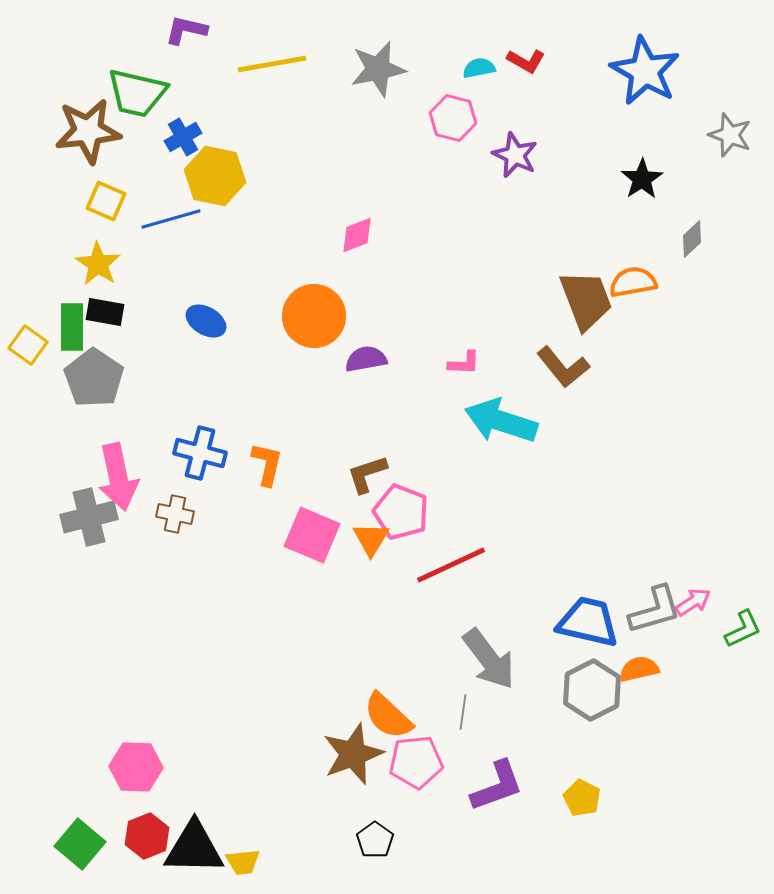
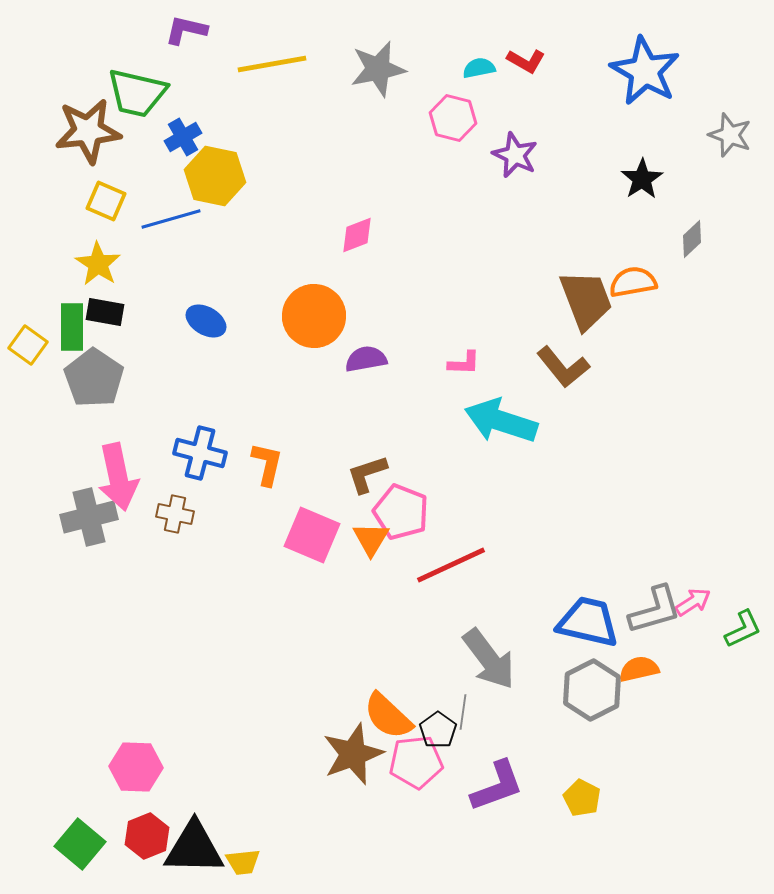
black pentagon at (375, 840): moved 63 px right, 110 px up
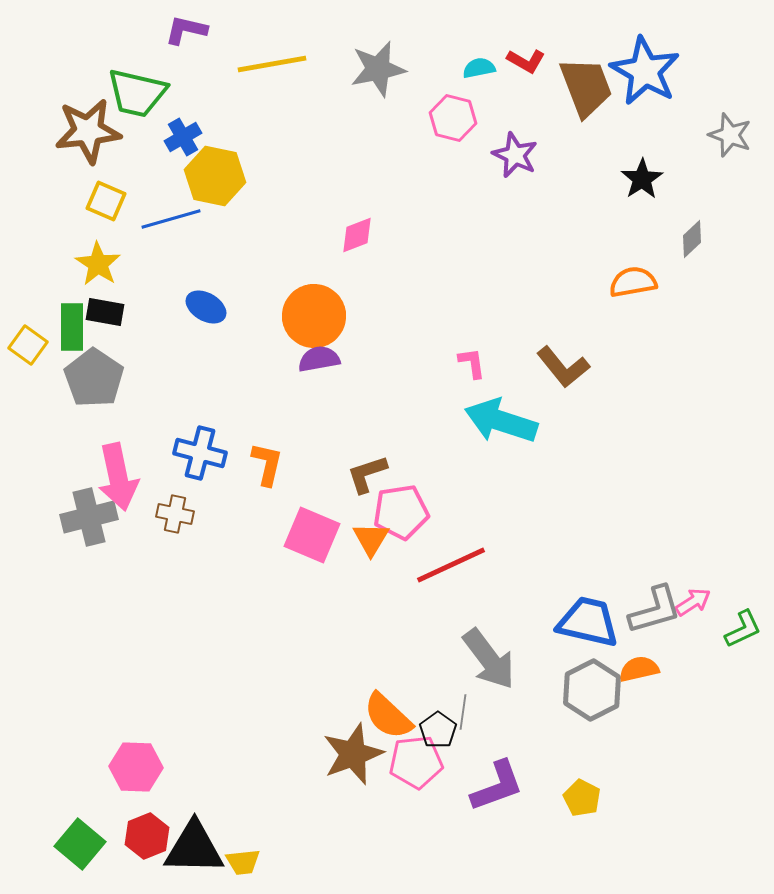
brown trapezoid at (586, 300): moved 213 px up
blue ellipse at (206, 321): moved 14 px up
purple semicircle at (366, 359): moved 47 px left
pink L-shape at (464, 363): moved 8 px right; rotated 100 degrees counterclockwise
pink pentagon at (401, 512): rotated 30 degrees counterclockwise
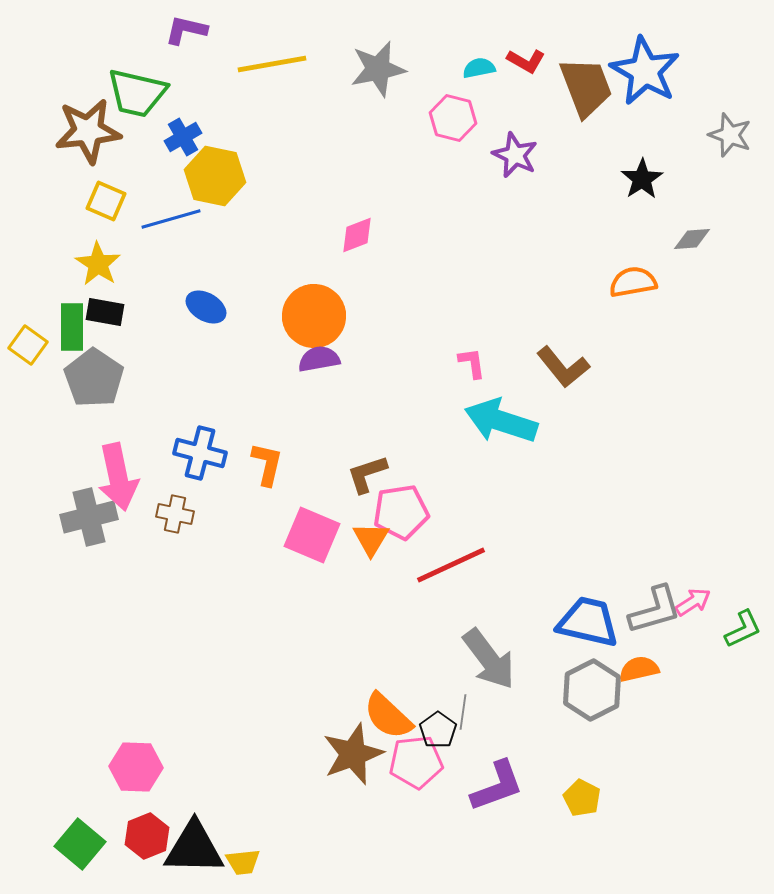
gray diamond at (692, 239): rotated 39 degrees clockwise
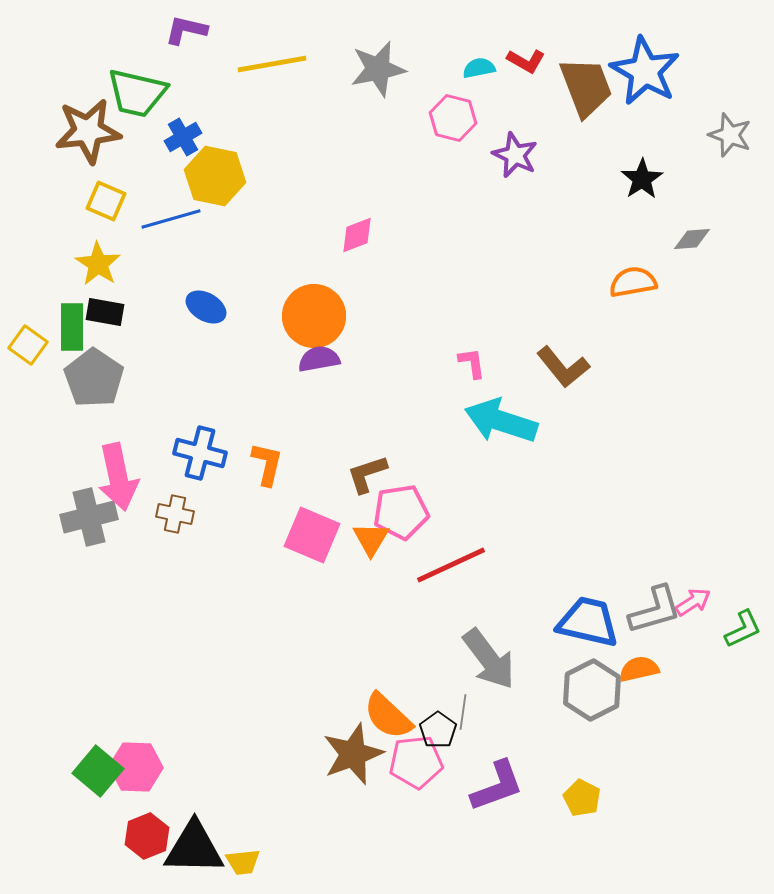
green square at (80, 844): moved 18 px right, 73 px up
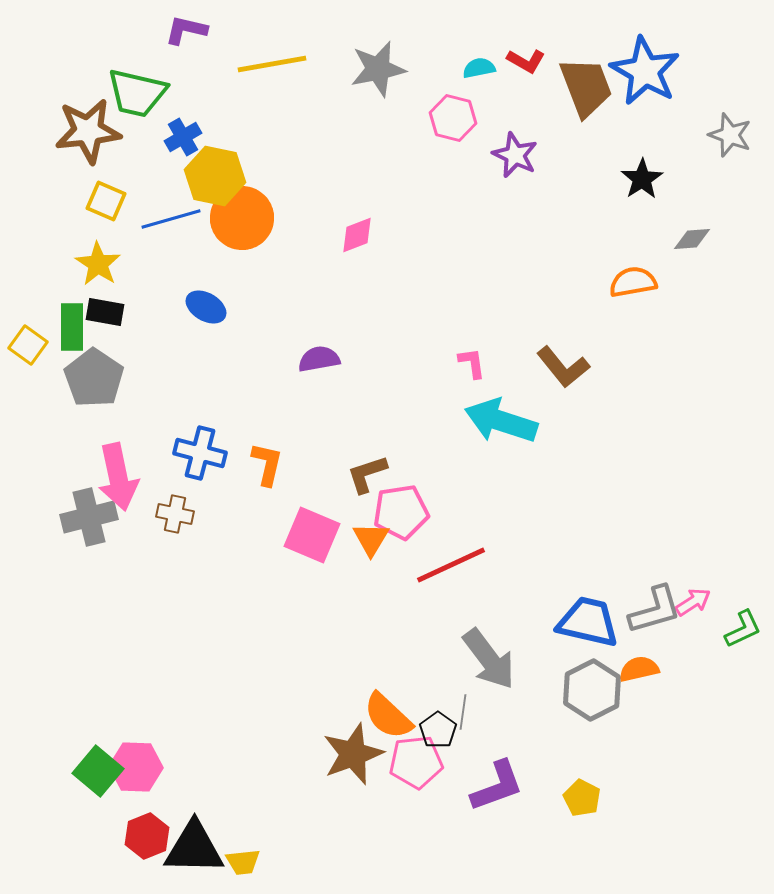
orange circle at (314, 316): moved 72 px left, 98 px up
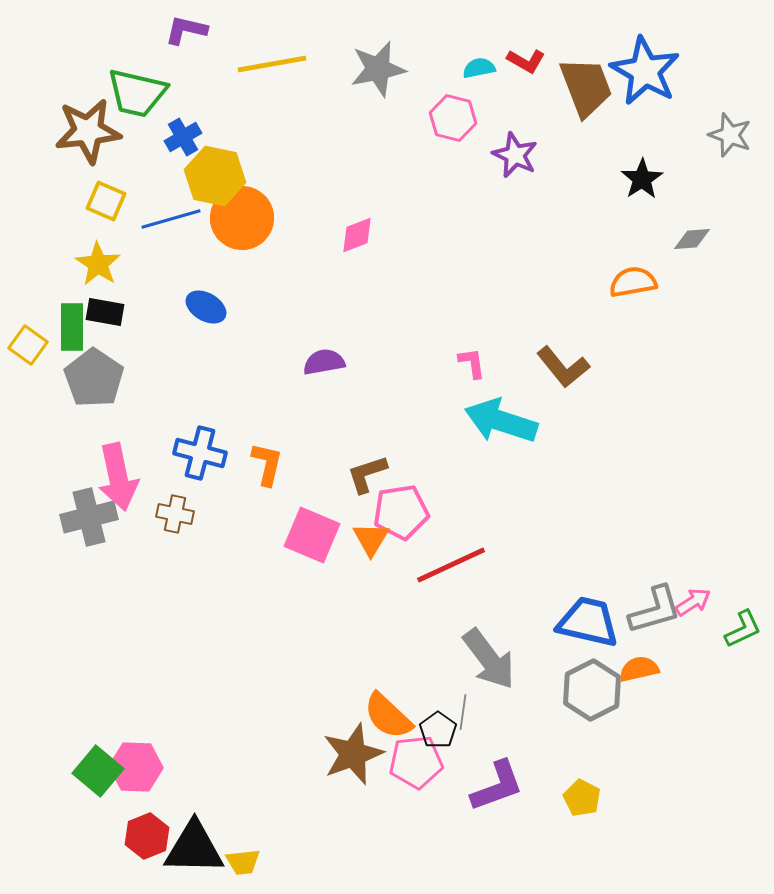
purple semicircle at (319, 359): moved 5 px right, 3 px down
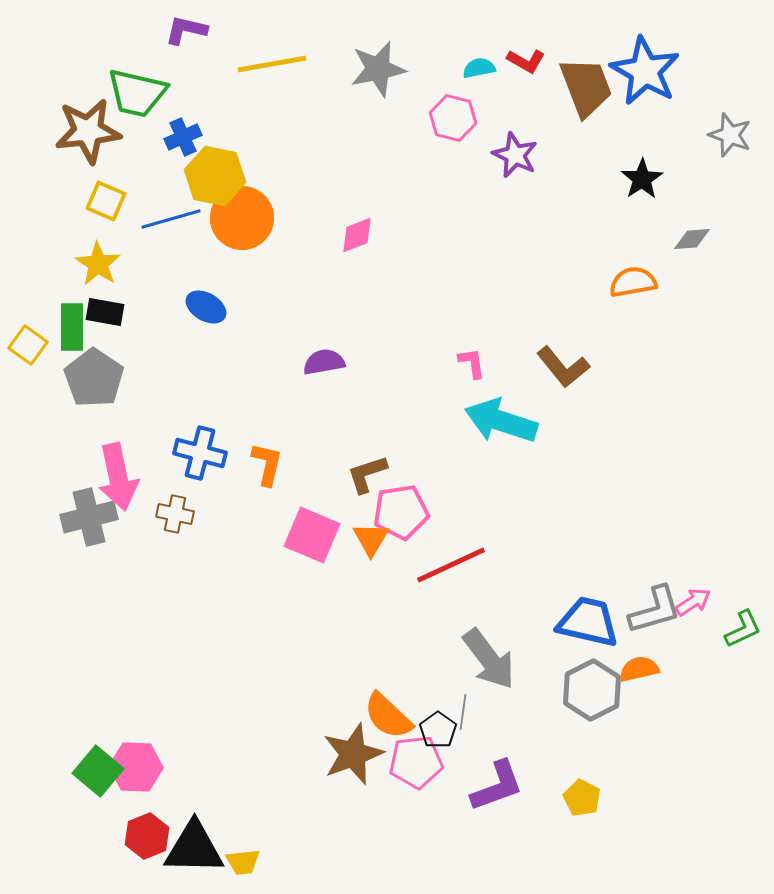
blue cross at (183, 137): rotated 6 degrees clockwise
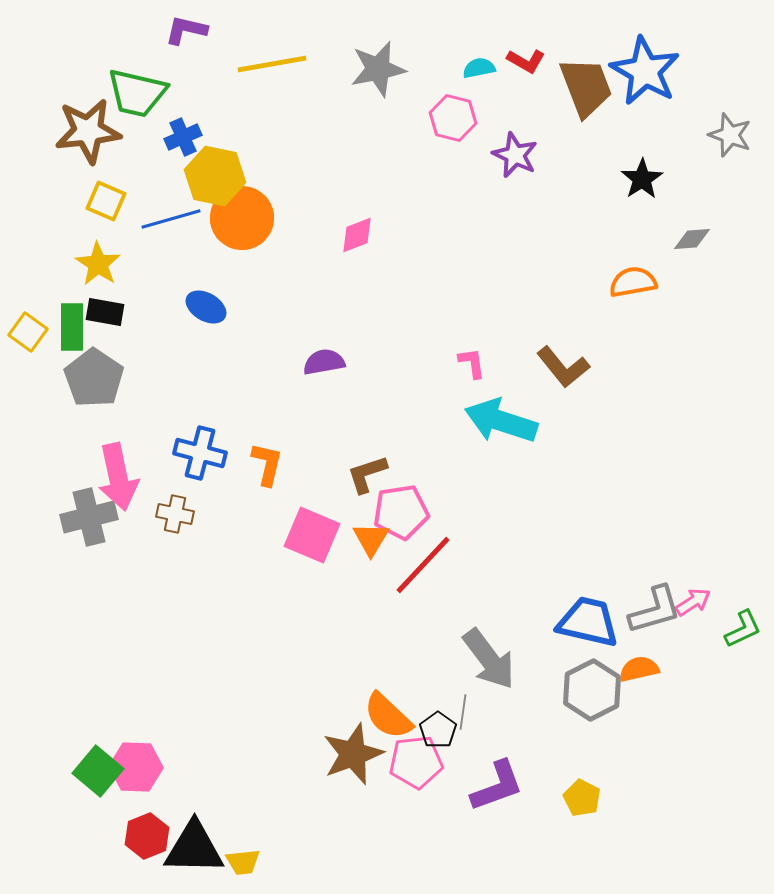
yellow square at (28, 345): moved 13 px up
red line at (451, 565): moved 28 px left; rotated 22 degrees counterclockwise
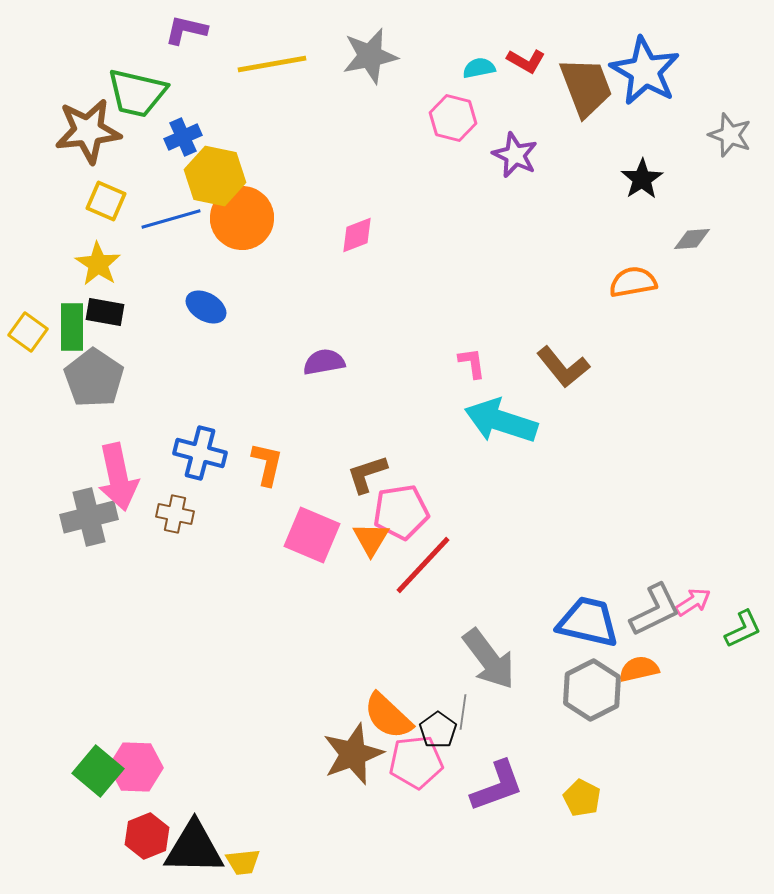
gray star at (378, 69): moved 8 px left, 13 px up
gray L-shape at (655, 610): rotated 10 degrees counterclockwise
